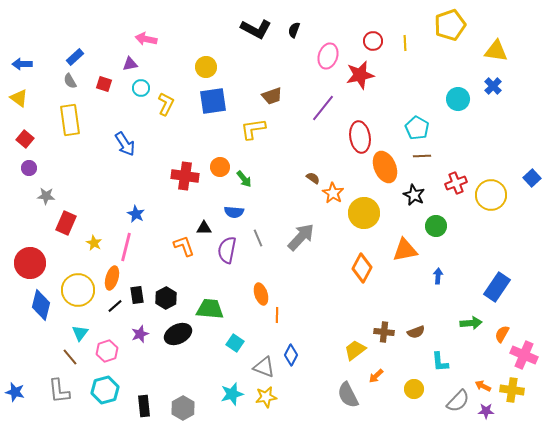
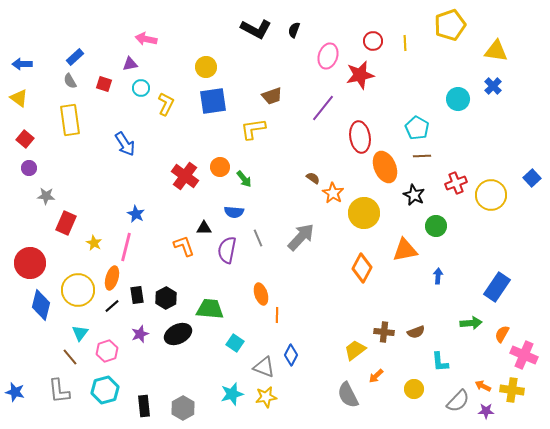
red cross at (185, 176): rotated 28 degrees clockwise
black line at (115, 306): moved 3 px left
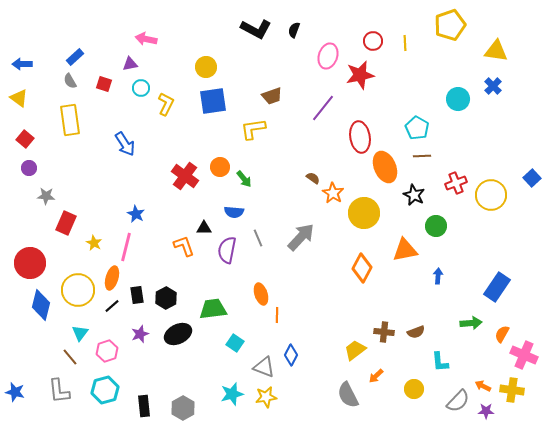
green trapezoid at (210, 309): moved 3 px right; rotated 12 degrees counterclockwise
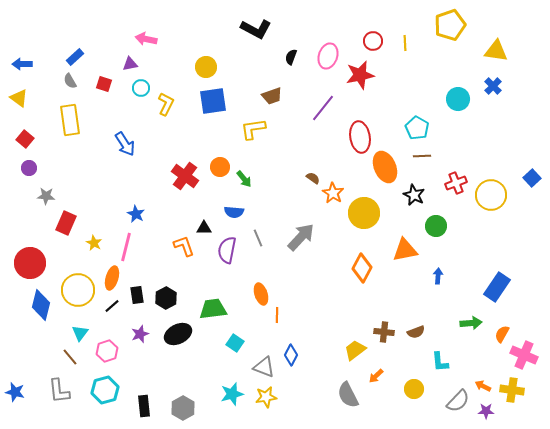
black semicircle at (294, 30): moved 3 px left, 27 px down
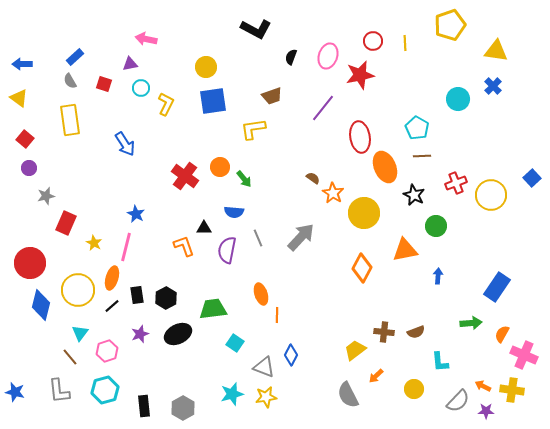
gray star at (46, 196): rotated 18 degrees counterclockwise
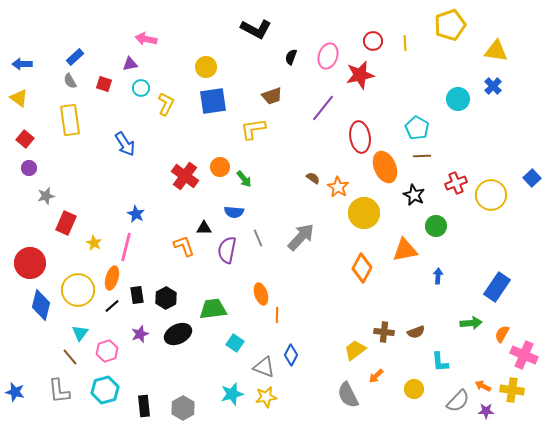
orange star at (333, 193): moved 5 px right, 6 px up
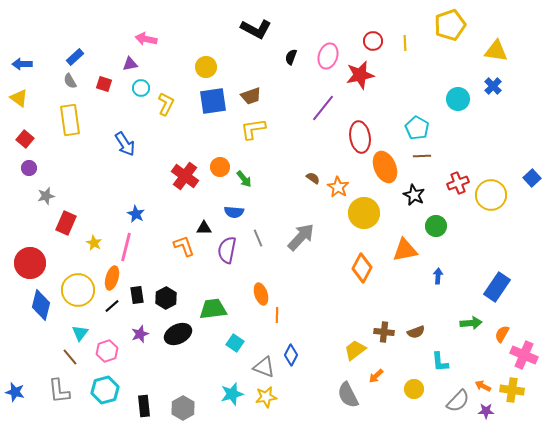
brown trapezoid at (272, 96): moved 21 px left
red cross at (456, 183): moved 2 px right
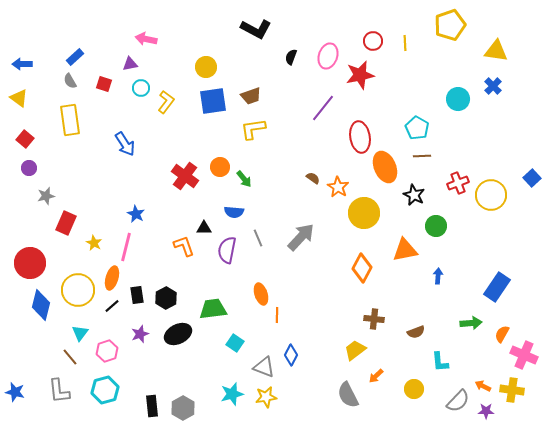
yellow L-shape at (166, 104): moved 2 px up; rotated 10 degrees clockwise
brown cross at (384, 332): moved 10 px left, 13 px up
black rectangle at (144, 406): moved 8 px right
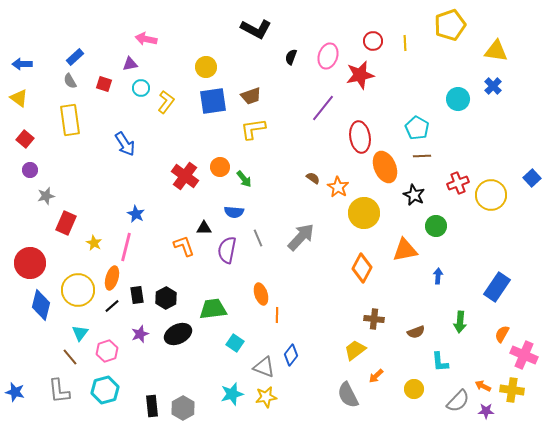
purple circle at (29, 168): moved 1 px right, 2 px down
green arrow at (471, 323): moved 11 px left, 1 px up; rotated 100 degrees clockwise
blue diamond at (291, 355): rotated 10 degrees clockwise
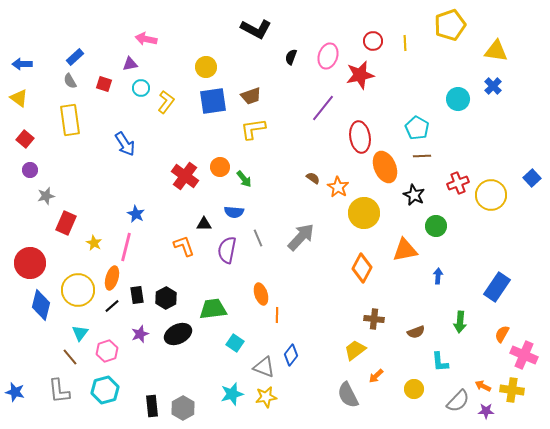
black triangle at (204, 228): moved 4 px up
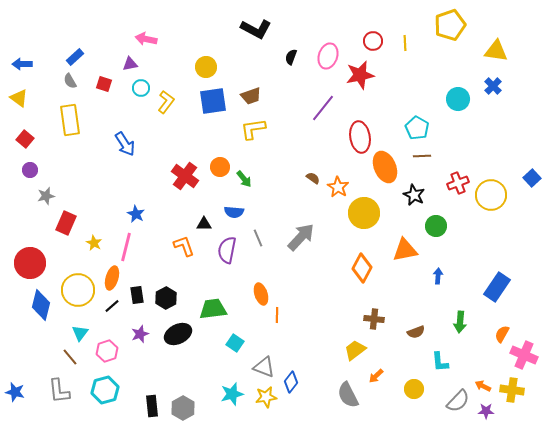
blue diamond at (291, 355): moved 27 px down
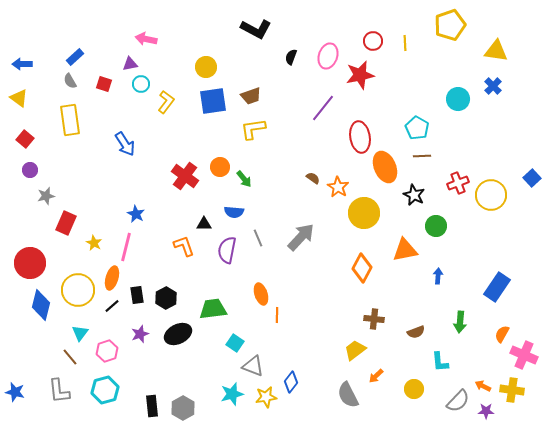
cyan circle at (141, 88): moved 4 px up
gray triangle at (264, 367): moved 11 px left, 1 px up
